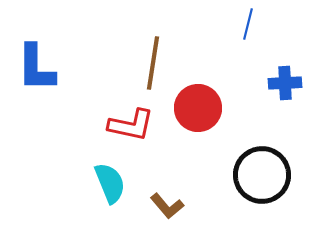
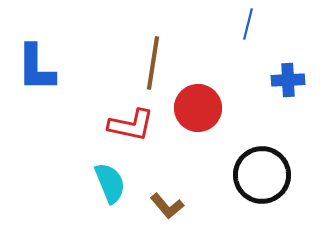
blue cross: moved 3 px right, 3 px up
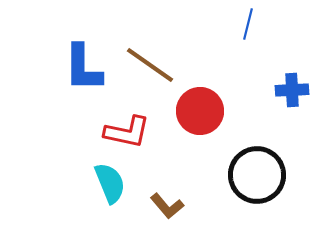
brown line: moved 3 px left, 2 px down; rotated 64 degrees counterclockwise
blue L-shape: moved 47 px right
blue cross: moved 4 px right, 10 px down
red circle: moved 2 px right, 3 px down
red L-shape: moved 4 px left, 7 px down
black circle: moved 5 px left
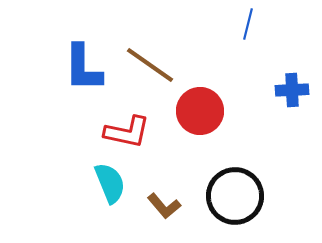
black circle: moved 22 px left, 21 px down
brown L-shape: moved 3 px left
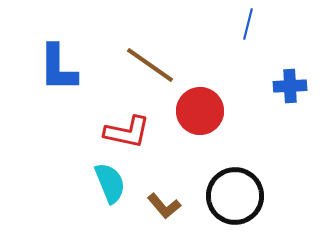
blue L-shape: moved 25 px left
blue cross: moved 2 px left, 4 px up
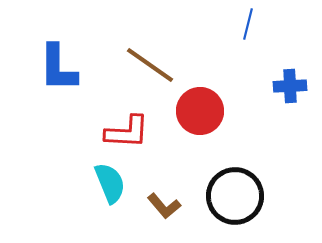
red L-shape: rotated 9 degrees counterclockwise
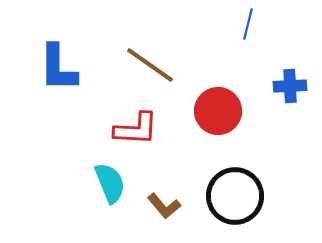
red circle: moved 18 px right
red L-shape: moved 9 px right, 3 px up
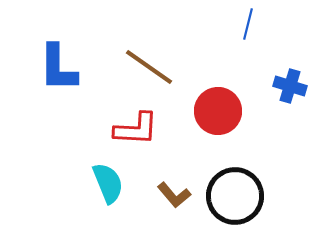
brown line: moved 1 px left, 2 px down
blue cross: rotated 20 degrees clockwise
cyan semicircle: moved 2 px left
brown L-shape: moved 10 px right, 11 px up
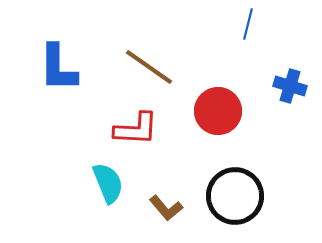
brown L-shape: moved 8 px left, 13 px down
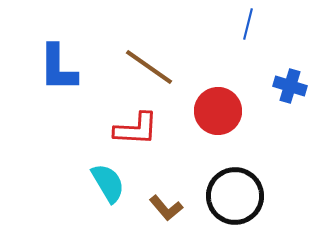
cyan semicircle: rotated 9 degrees counterclockwise
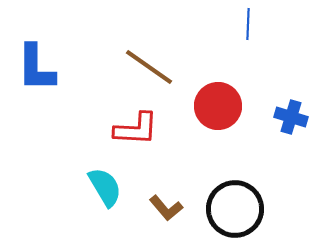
blue line: rotated 12 degrees counterclockwise
blue L-shape: moved 22 px left
blue cross: moved 1 px right, 31 px down
red circle: moved 5 px up
cyan semicircle: moved 3 px left, 4 px down
black circle: moved 13 px down
